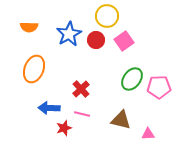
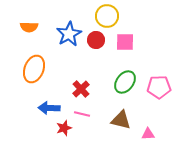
pink square: moved 1 px right, 1 px down; rotated 36 degrees clockwise
green ellipse: moved 7 px left, 3 px down
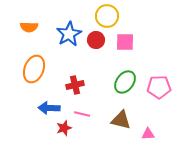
red cross: moved 6 px left, 4 px up; rotated 30 degrees clockwise
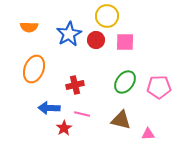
red star: rotated 14 degrees counterclockwise
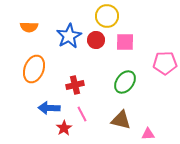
blue star: moved 2 px down
pink pentagon: moved 6 px right, 24 px up
pink line: rotated 49 degrees clockwise
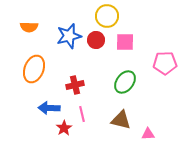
blue star: rotated 15 degrees clockwise
pink line: rotated 14 degrees clockwise
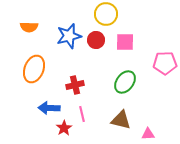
yellow circle: moved 1 px left, 2 px up
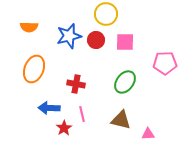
red cross: moved 1 px right, 1 px up; rotated 24 degrees clockwise
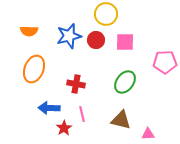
orange semicircle: moved 4 px down
pink pentagon: moved 1 px up
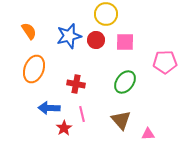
orange semicircle: rotated 126 degrees counterclockwise
brown triangle: rotated 35 degrees clockwise
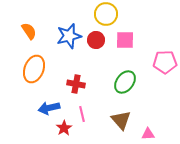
pink square: moved 2 px up
blue arrow: rotated 15 degrees counterclockwise
